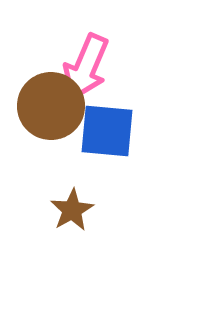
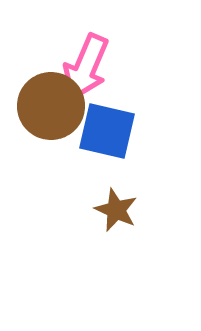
blue square: rotated 8 degrees clockwise
brown star: moved 44 px right; rotated 18 degrees counterclockwise
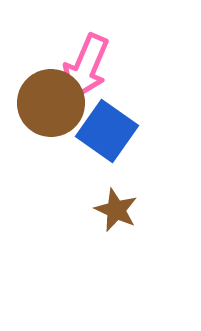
brown circle: moved 3 px up
blue square: rotated 22 degrees clockwise
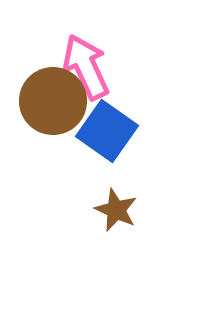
pink arrow: rotated 132 degrees clockwise
brown circle: moved 2 px right, 2 px up
